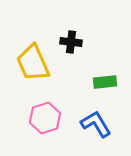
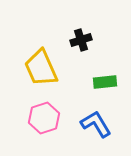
black cross: moved 10 px right, 2 px up; rotated 25 degrees counterclockwise
yellow trapezoid: moved 8 px right, 5 px down
pink hexagon: moved 1 px left
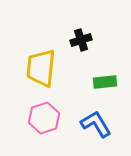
yellow trapezoid: rotated 30 degrees clockwise
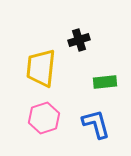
black cross: moved 2 px left
blue L-shape: rotated 16 degrees clockwise
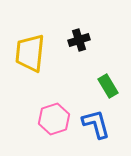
yellow trapezoid: moved 11 px left, 15 px up
green rectangle: moved 3 px right, 4 px down; rotated 65 degrees clockwise
pink hexagon: moved 10 px right, 1 px down
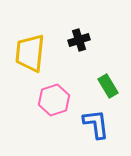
pink hexagon: moved 19 px up
blue L-shape: rotated 8 degrees clockwise
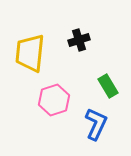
blue L-shape: rotated 32 degrees clockwise
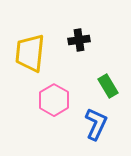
black cross: rotated 10 degrees clockwise
pink hexagon: rotated 12 degrees counterclockwise
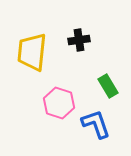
yellow trapezoid: moved 2 px right, 1 px up
pink hexagon: moved 5 px right, 3 px down; rotated 12 degrees counterclockwise
blue L-shape: rotated 44 degrees counterclockwise
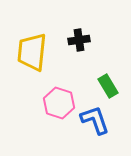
blue L-shape: moved 1 px left, 4 px up
